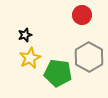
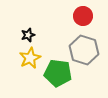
red circle: moved 1 px right, 1 px down
black star: moved 3 px right
gray hexagon: moved 5 px left, 7 px up; rotated 12 degrees counterclockwise
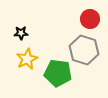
red circle: moved 7 px right, 3 px down
black star: moved 7 px left, 2 px up; rotated 16 degrees clockwise
yellow star: moved 3 px left, 1 px down
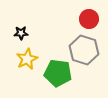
red circle: moved 1 px left
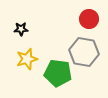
black star: moved 4 px up
gray hexagon: moved 2 px down; rotated 8 degrees counterclockwise
yellow star: rotated 10 degrees clockwise
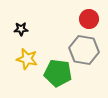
gray hexagon: moved 2 px up
yellow star: rotated 30 degrees clockwise
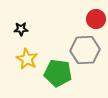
red circle: moved 7 px right
gray hexagon: moved 1 px right; rotated 12 degrees counterclockwise
yellow star: rotated 15 degrees clockwise
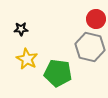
gray hexagon: moved 5 px right, 3 px up; rotated 16 degrees clockwise
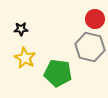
red circle: moved 1 px left
yellow star: moved 2 px left, 1 px up
